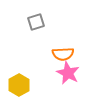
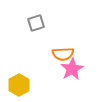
gray square: moved 1 px down
pink star: moved 4 px right, 4 px up; rotated 15 degrees clockwise
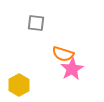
gray square: rotated 24 degrees clockwise
orange semicircle: rotated 20 degrees clockwise
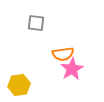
orange semicircle: rotated 25 degrees counterclockwise
yellow hexagon: rotated 20 degrees clockwise
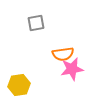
gray square: rotated 18 degrees counterclockwise
pink star: rotated 20 degrees clockwise
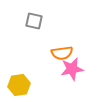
gray square: moved 2 px left, 2 px up; rotated 24 degrees clockwise
orange semicircle: moved 1 px left, 1 px up
